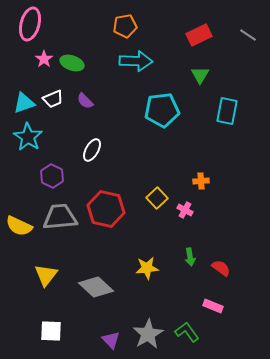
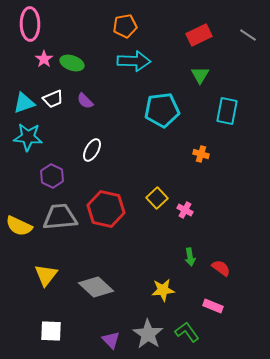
pink ellipse: rotated 16 degrees counterclockwise
cyan arrow: moved 2 px left
cyan star: rotated 28 degrees counterclockwise
orange cross: moved 27 px up; rotated 21 degrees clockwise
yellow star: moved 16 px right, 22 px down
gray star: rotated 8 degrees counterclockwise
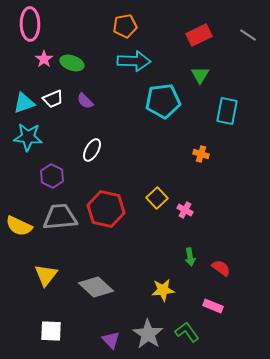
cyan pentagon: moved 1 px right, 9 px up
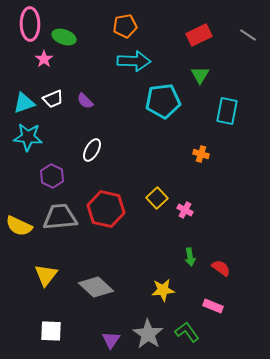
green ellipse: moved 8 px left, 26 px up
purple triangle: rotated 18 degrees clockwise
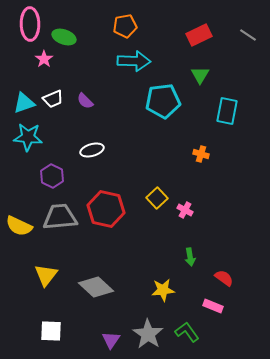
white ellipse: rotated 45 degrees clockwise
red semicircle: moved 3 px right, 10 px down
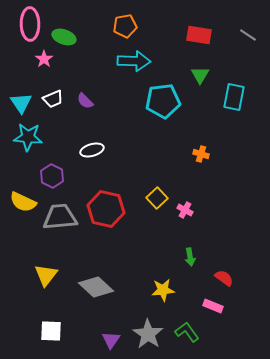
red rectangle: rotated 35 degrees clockwise
cyan triangle: moved 3 px left; rotated 45 degrees counterclockwise
cyan rectangle: moved 7 px right, 14 px up
yellow semicircle: moved 4 px right, 24 px up
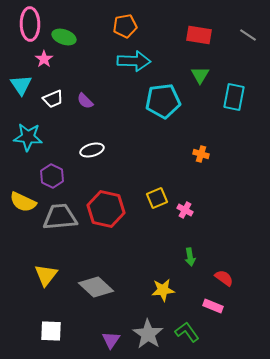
cyan triangle: moved 18 px up
yellow square: rotated 20 degrees clockwise
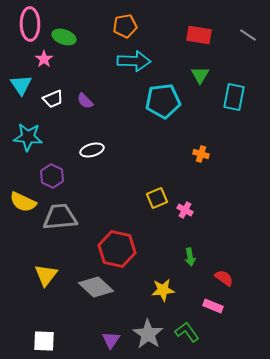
red hexagon: moved 11 px right, 40 px down
white square: moved 7 px left, 10 px down
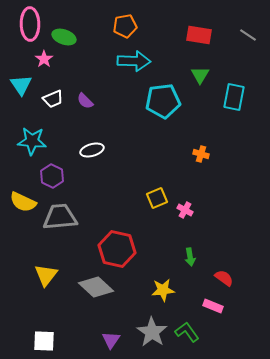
cyan star: moved 4 px right, 4 px down
gray star: moved 4 px right, 2 px up
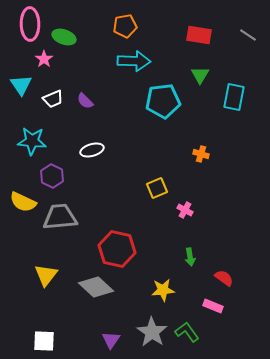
yellow square: moved 10 px up
